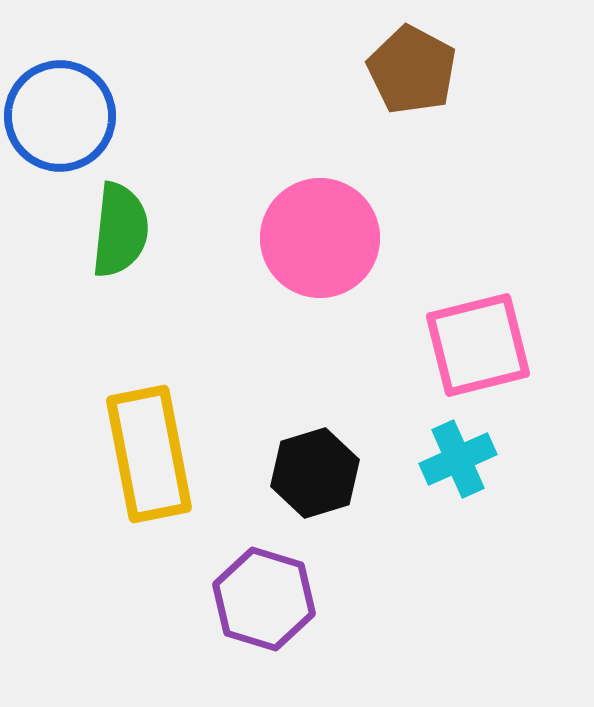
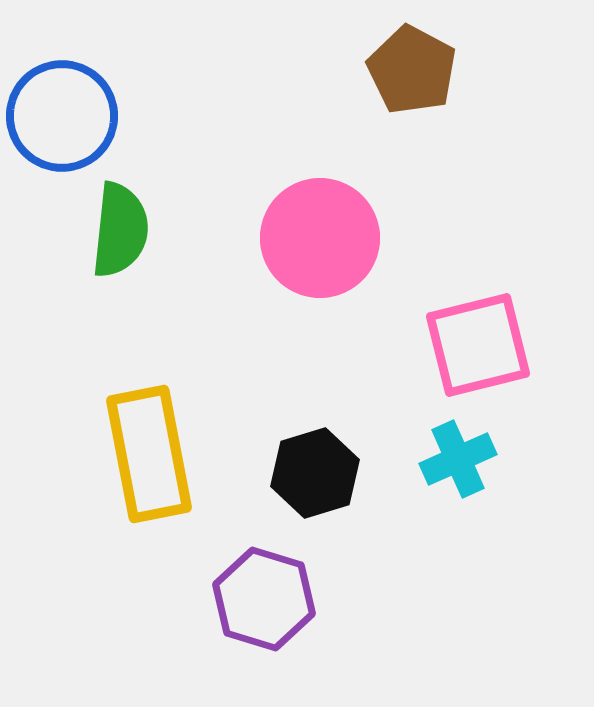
blue circle: moved 2 px right
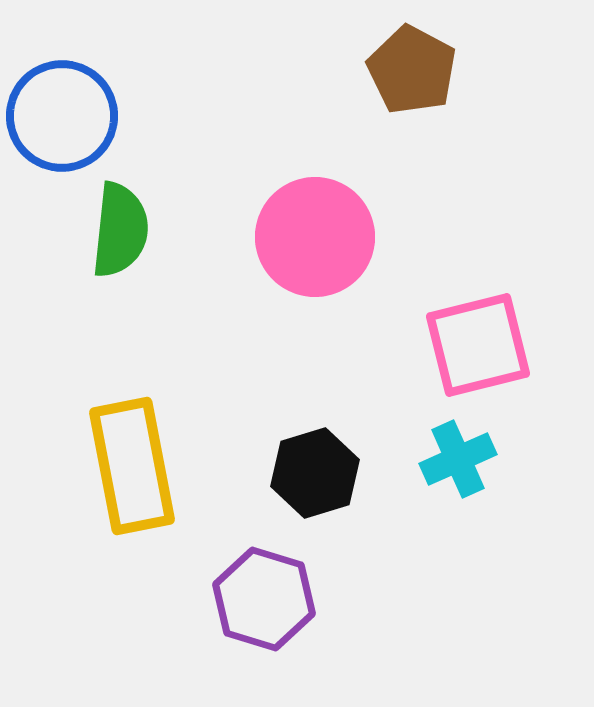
pink circle: moved 5 px left, 1 px up
yellow rectangle: moved 17 px left, 12 px down
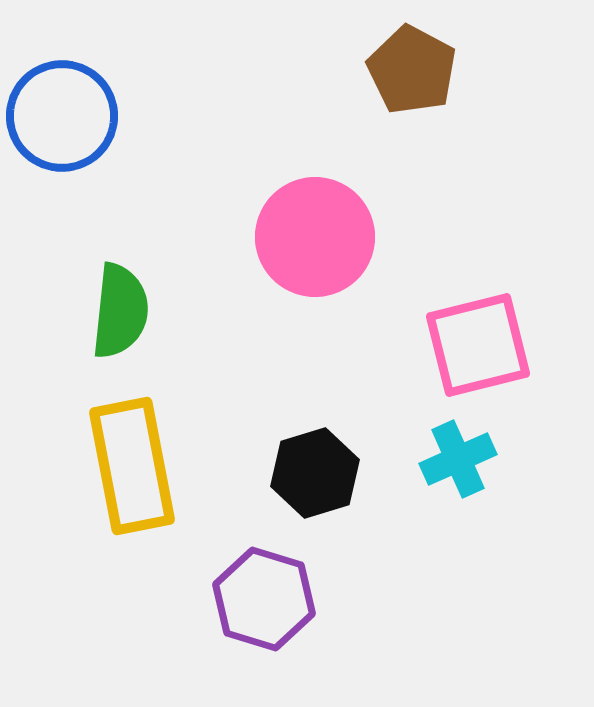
green semicircle: moved 81 px down
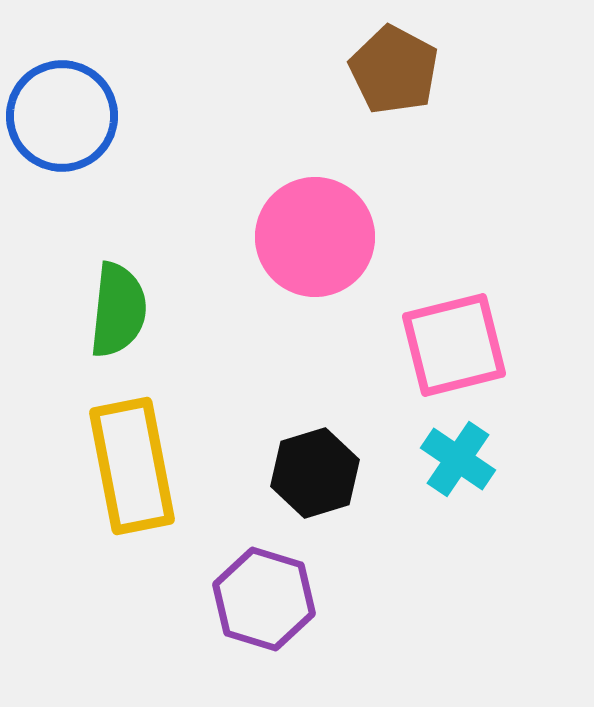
brown pentagon: moved 18 px left
green semicircle: moved 2 px left, 1 px up
pink square: moved 24 px left
cyan cross: rotated 32 degrees counterclockwise
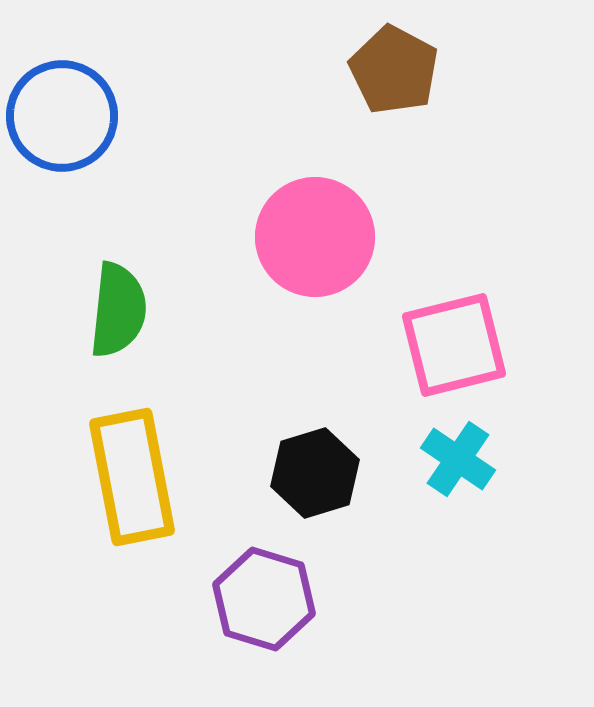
yellow rectangle: moved 11 px down
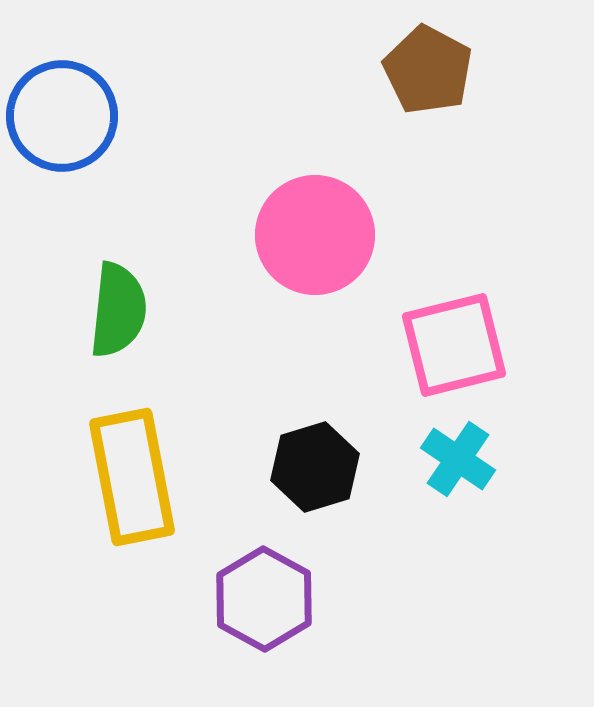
brown pentagon: moved 34 px right
pink circle: moved 2 px up
black hexagon: moved 6 px up
purple hexagon: rotated 12 degrees clockwise
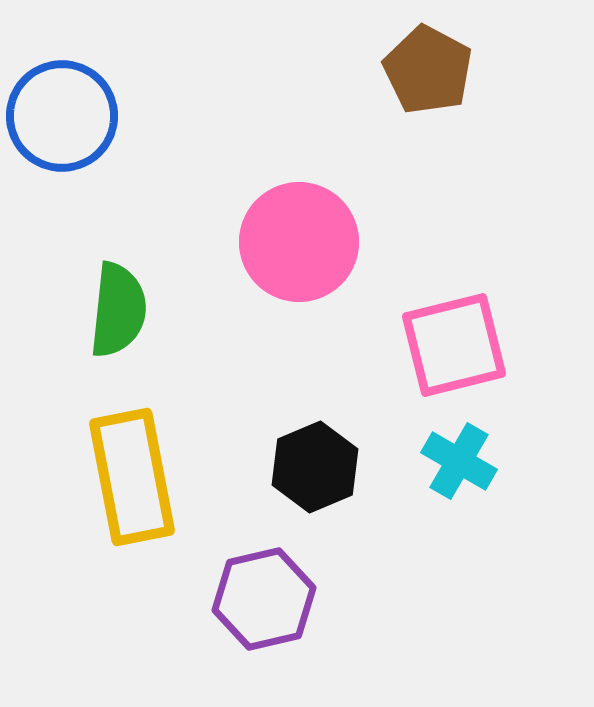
pink circle: moved 16 px left, 7 px down
cyan cross: moved 1 px right, 2 px down; rotated 4 degrees counterclockwise
black hexagon: rotated 6 degrees counterclockwise
purple hexagon: rotated 18 degrees clockwise
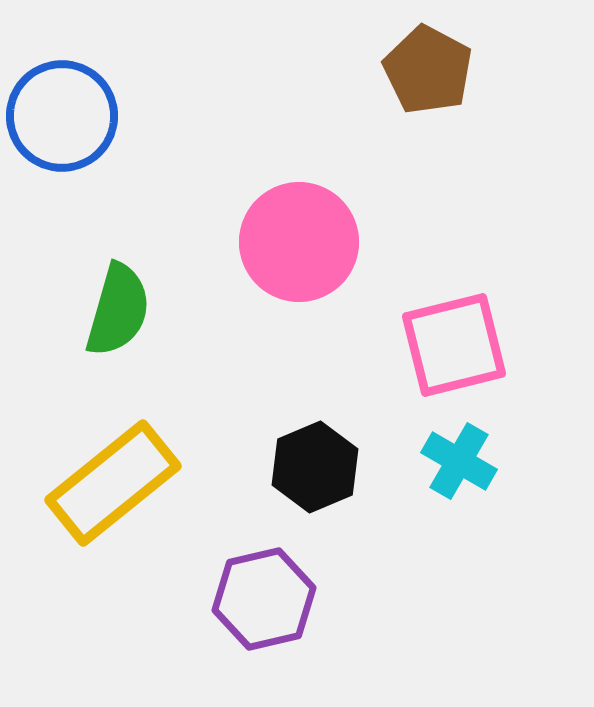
green semicircle: rotated 10 degrees clockwise
yellow rectangle: moved 19 px left, 6 px down; rotated 62 degrees clockwise
